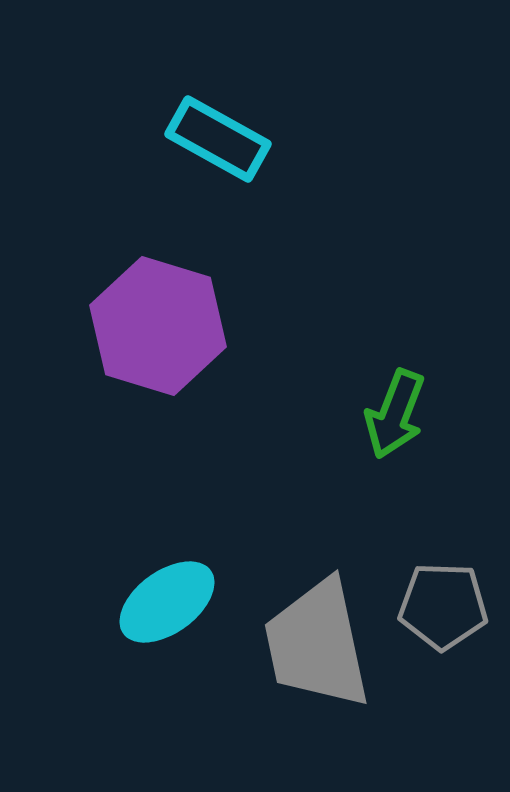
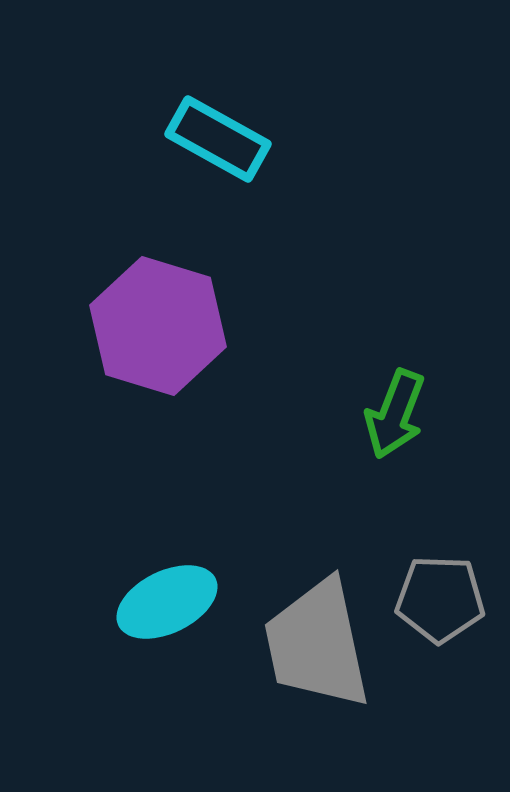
cyan ellipse: rotated 10 degrees clockwise
gray pentagon: moved 3 px left, 7 px up
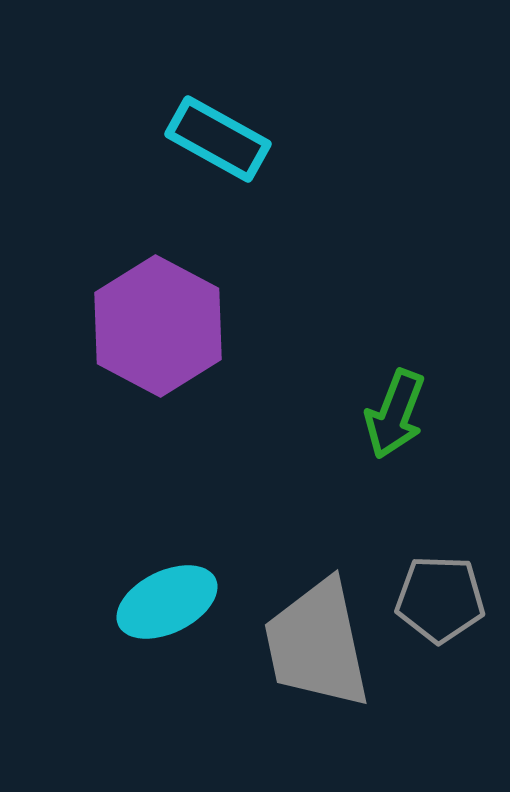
purple hexagon: rotated 11 degrees clockwise
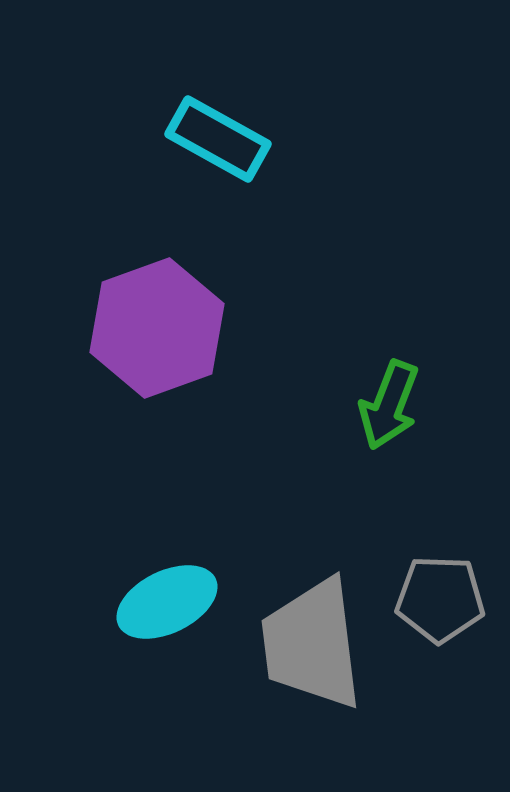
purple hexagon: moved 1 px left, 2 px down; rotated 12 degrees clockwise
green arrow: moved 6 px left, 9 px up
gray trapezoid: moved 5 px left; rotated 5 degrees clockwise
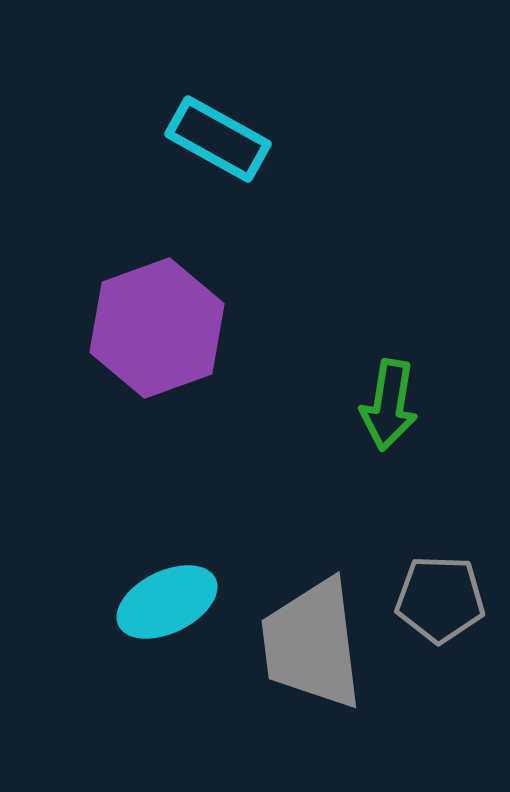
green arrow: rotated 12 degrees counterclockwise
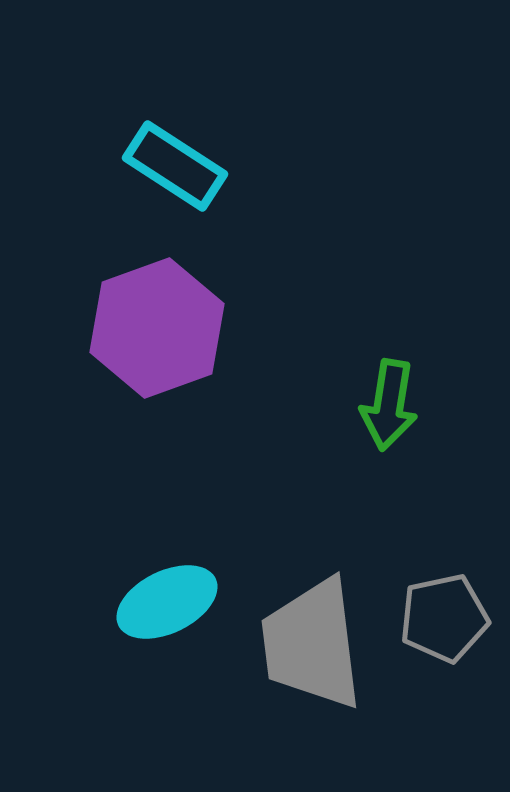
cyan rectangle: moved 43 px left, 27 px down; rotated 4 degrees clockwise
gray pentagon: moved 4 px right, 19 px down; rotated 14 degrees counterclockwise
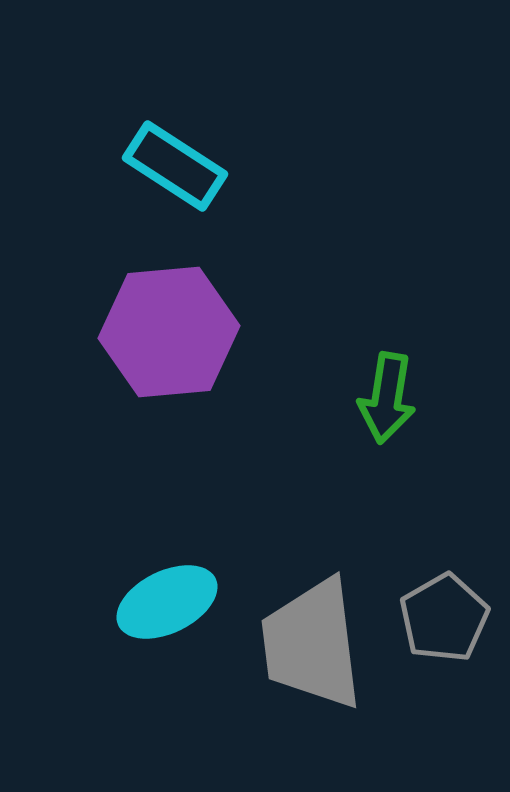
purple hexagon: moved 12 px right, 4 px down; rotated 15 degrees clockwise
green arrow: moved 2 px left, 7 px up
gray pentagon: rotated 18 degrees counterclockwise
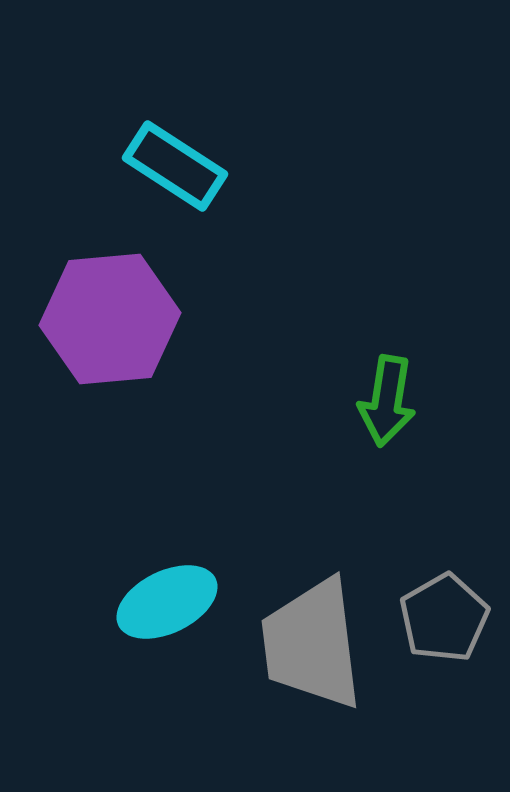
purple hexagon: moved 59 px left, 13 px up
green arrow: moved 3 px down
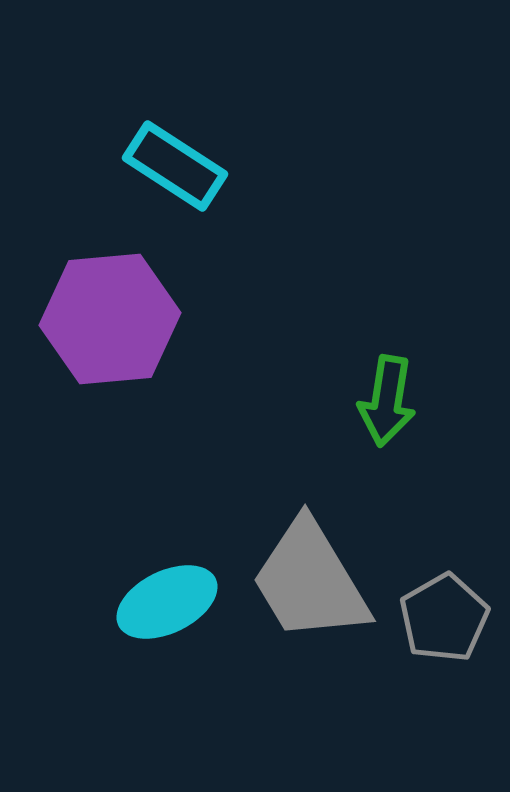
gray trapezoid: moved 2 px left, 63 px up; rotated 24 degrees counterclockwise
